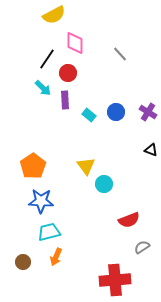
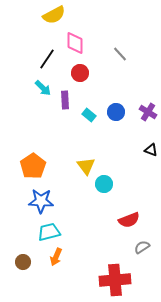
red circle: moved 12 px right
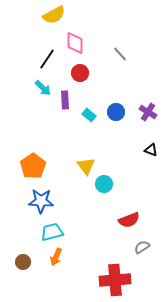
cyan trapezoid: moved 3 px right
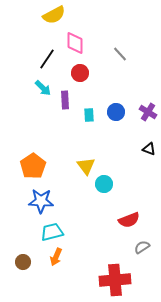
cyan rectangle: rotated 48 degrees clockwise
black triangle: moved 2 px left, 1 px up
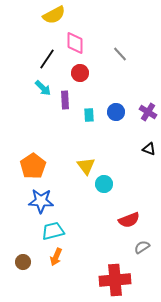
cyan trapezoid: moved 1 px right, 1 px up
